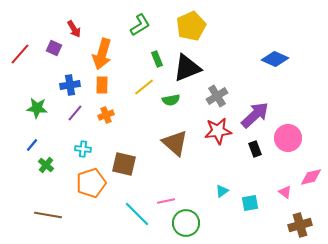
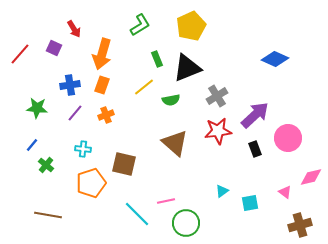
orange rectangle: rotated 18 degrees clockwise
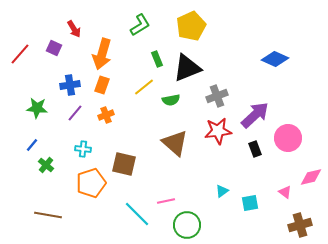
gray cross: rotated 10 degrees clockwise
green circle: moved 1 px right, 2 px down
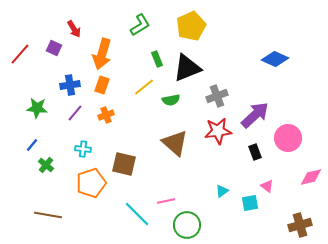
black rectangle: moved 3 px down
pink triangle: moved 18 px left, 6 px up
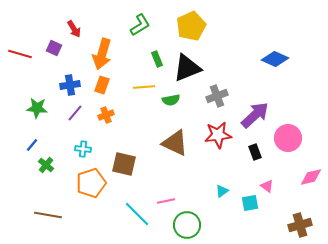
red line: rotated 65 degrees clockwise
yellow line: rotated 35 degrees clockwise
red star: moved 4 px down
brown triangle: rotated 16 degrees counterclockwise
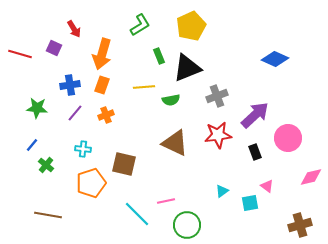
green rectangle: moved 2 px right, 3 px up
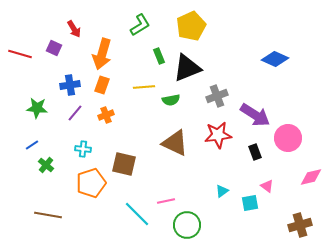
purple arrow: rotated 76 degrees clockwise
blue line: rotated 16 degrees clockwise
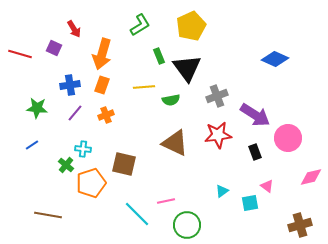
black triangle: rotated 44 degrees counterclockwise
green cross: moved 20 px right
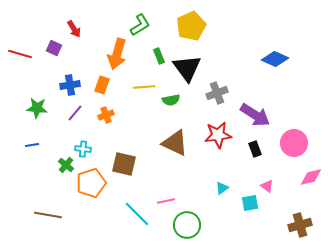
orange arrow: moved 15 px right
gray cross: moved 3 px up
pink circle: moved 6 px right, 5 px down
blue line: rotated 24 degrees clockwise
black rectangle: moved 3 px up
cyan triangle: moved 3 px up
